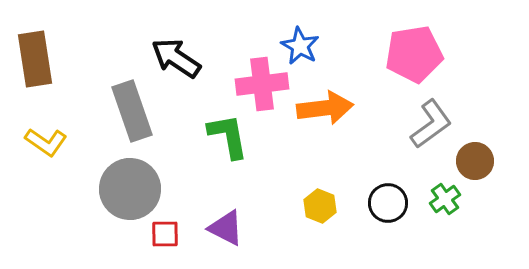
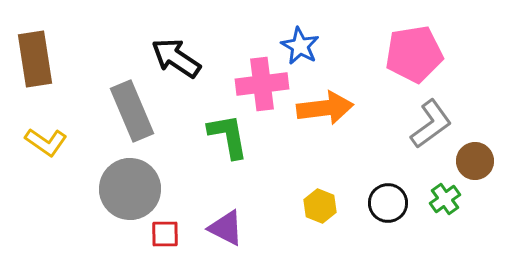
gray rectangle: rotated 4 degrees counterclockwise
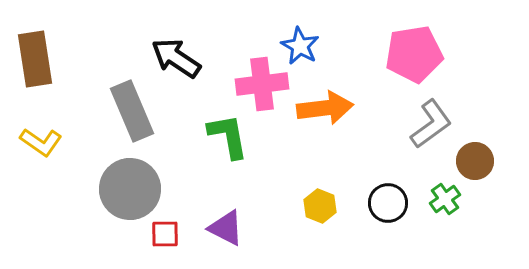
yellow L-shape: moved 5 px left
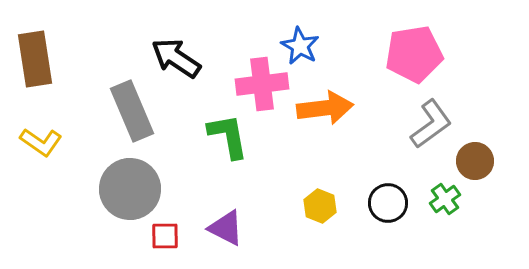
red square: moved 2 px down
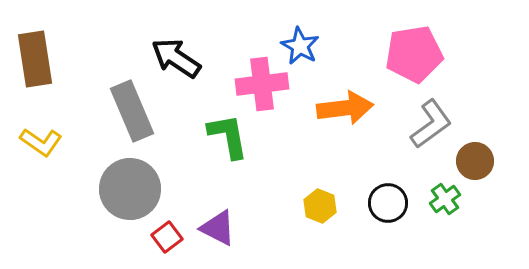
orange arrow: moved 20 px right
purple triangle: moved 8 px left
red square: moved 2 px right, 1 px down; rotated 36 degrees counterclockwise
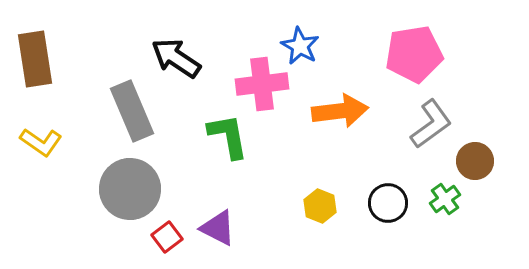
orange arrow: moved 5 px left, 3 px down
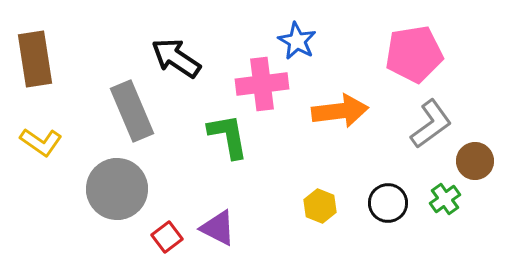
blue star: moved 3 px left, 5 px up
gray circle: moved 13 px left
